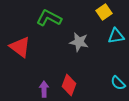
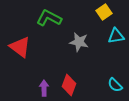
cyan semicircle: moved 3 px left, 2 px down
purple arrow: moved 1 px up
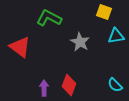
yellow square: rotated 35 degrees counterclockwise
gray star: moved 1 px right; rotated 18 degrees clockwise
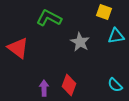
red triangle: moved 2 px left, 1 px down
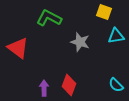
gray star: rotated 12 degrees counterclockwise
cyan semicircle: moved 1 px right
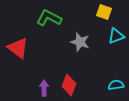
cyan triangle: rotated 12 degrees counterclockwise
cyan semicircle: rotated 126 degrees clockwise
